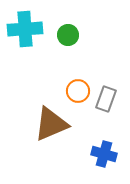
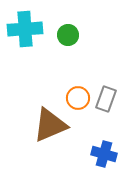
orange circle: moved 7 px down
brown triangle: moved 1 px left, 1 px down
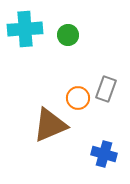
gray rectangle: moved 10 px up
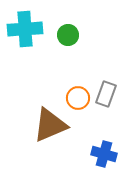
gray rectangle: moved 5 px down
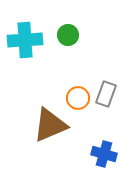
cyan cross: moved 11 px down
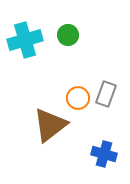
cyan cross: rotated 12 degrees counterclockwise
brown triangle: rotated 15 degrees counterclockwise
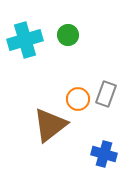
orange circle: moved 1 px down
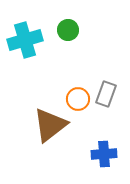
green circle: moved 5 px up
blue cross: rotated 20 degrees counterclockwise
